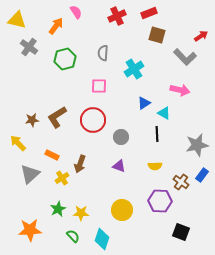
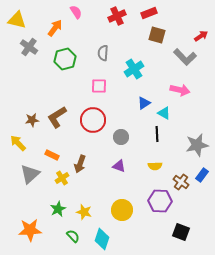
orange arrow: moved 1 px left, 2 px down
yellow star: moved 3 px right, 1 px up; rotated 14 degrees clockwise
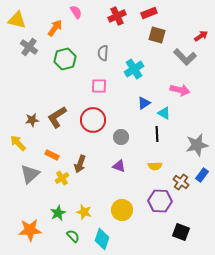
green star: moved 4 px down
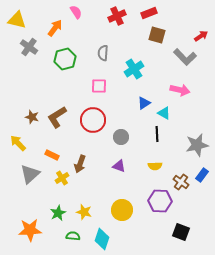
brown star: moved 3 px up; rotated 24 degrees clockwise
green semicircle: rotated 40 degrees counterclockwise
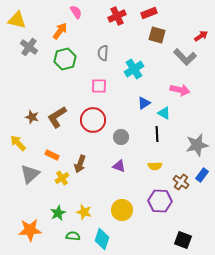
orange arrow: moved 5 px right, 3 px down
black square: moved 2 px right, 8 px down
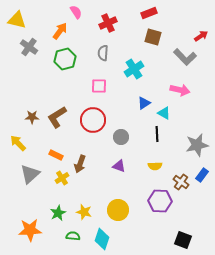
red cross: moved 9 px left, 7 px down
brown square: moved 4 px left, 2 px down
brown star: rotated 16 degrees counterclockwise
orange rectangle: moved 4 px right
yellow circle: moved 4 px left
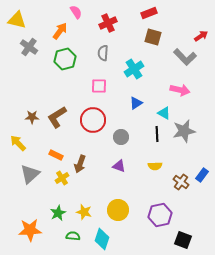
blue triangle: moved 8 px left
gray star: moved 13 px left, 14 px up
purple hexagon: moved 14 px down; rotated 15 degrees counterclockwise
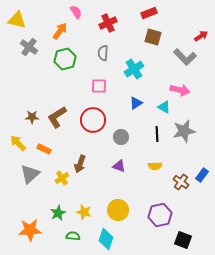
cyan triangle: moved 6 px up
orange rectangle: moved 12 px left, 6 px up
cyan diamond: moved 4 px right
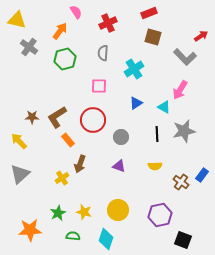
pink arrow: rotated 108 degrees clockwise
yellow arrow: moved 1 px right, 2 px up
orange rectangle: moved 24 px right, 9 px up; rotated 24 degrees clockwise
gray triangle: moved 10 px left
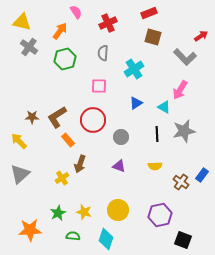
yellow triangle: moved 5 px right, 2 px down
